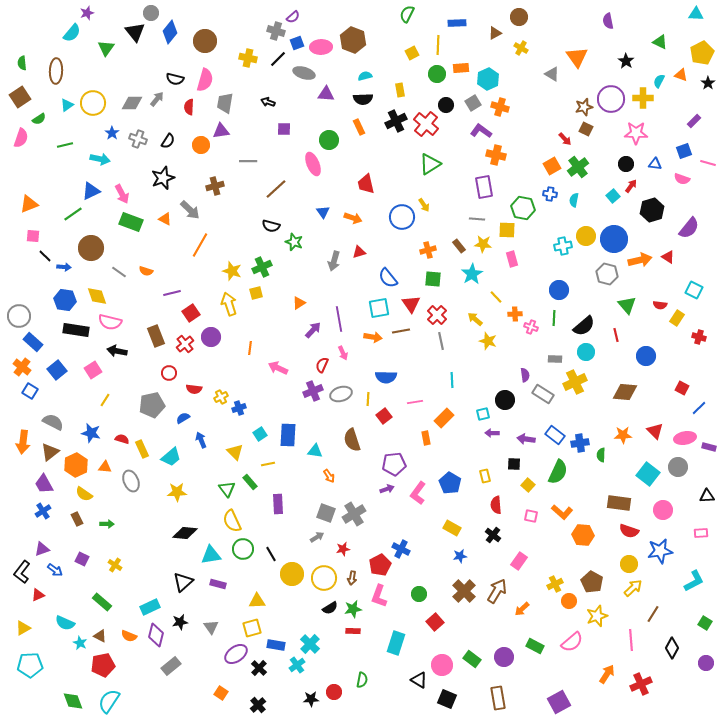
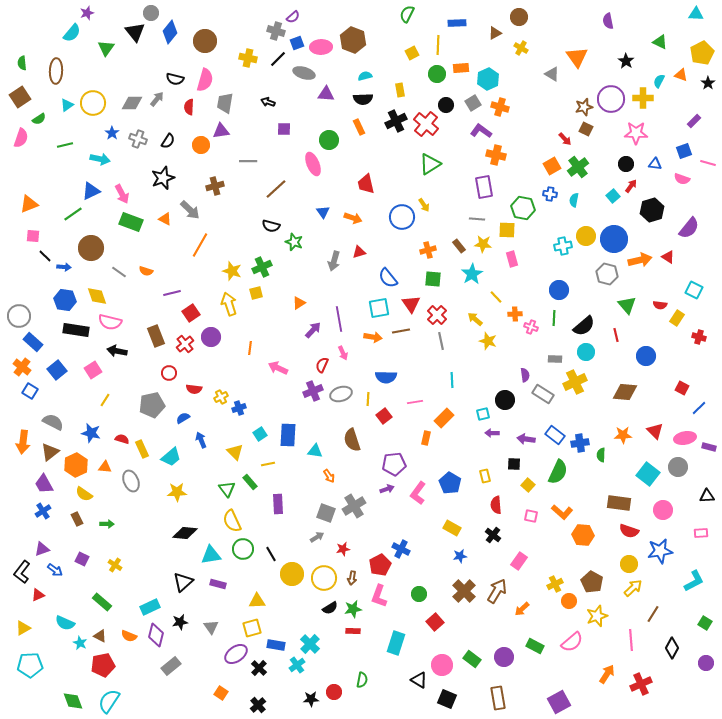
orange rectangle at (426, 438): rotated 24 degrees clockwise
gray cross at (354, 514): moved 8 px up
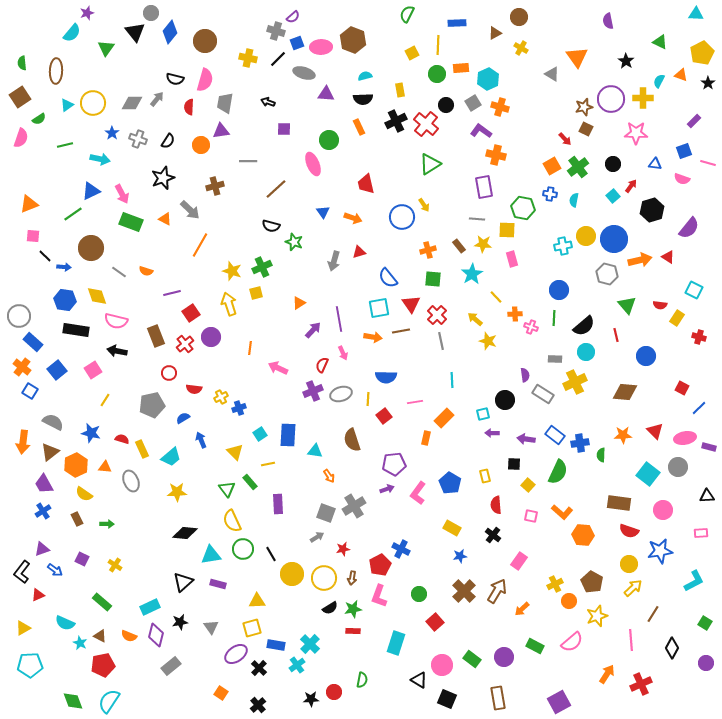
black circle at (626, 164): moved 13 px left
pink semicircle at (110, 322): moved 6 px right, 1 px up
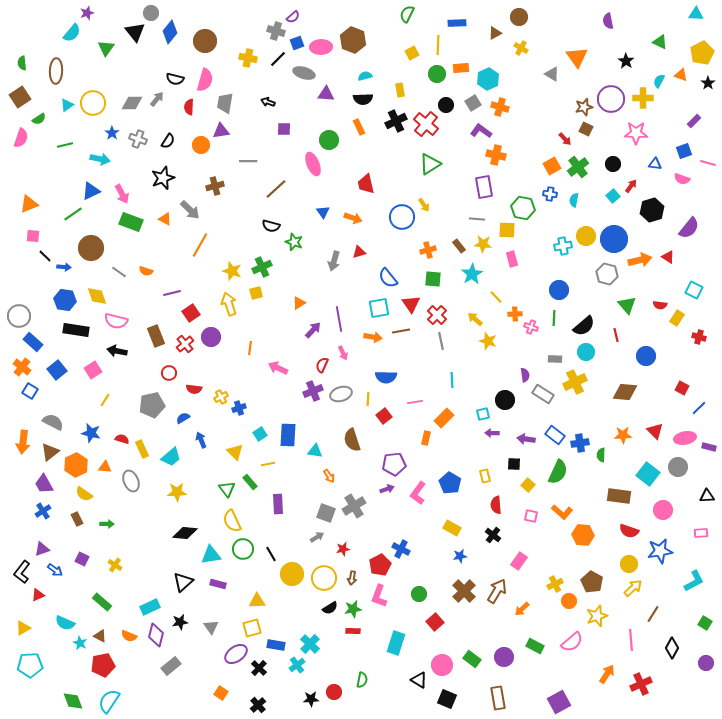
brown rectangle at (619, 503): moved 7 px up
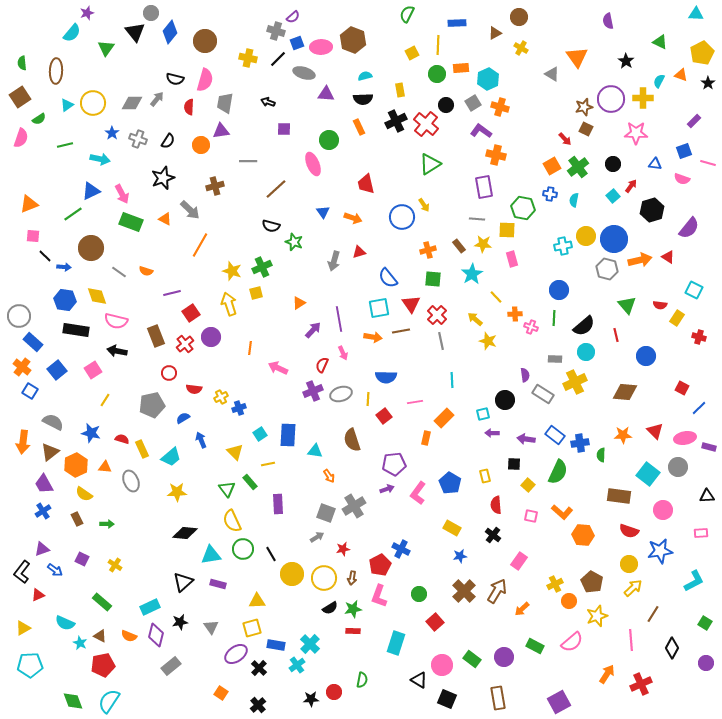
gray hexagon at (607, 274): moved 5 px up
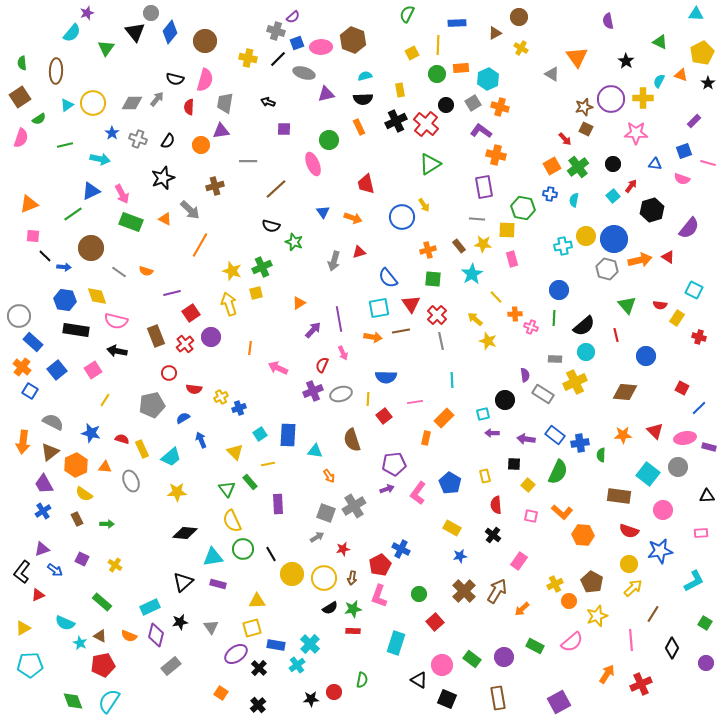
purple triangle at (326, 94): rotated 18 degrees counterclockwise
cyan triangle at (211, 555): moved 2 px right, 2 px down
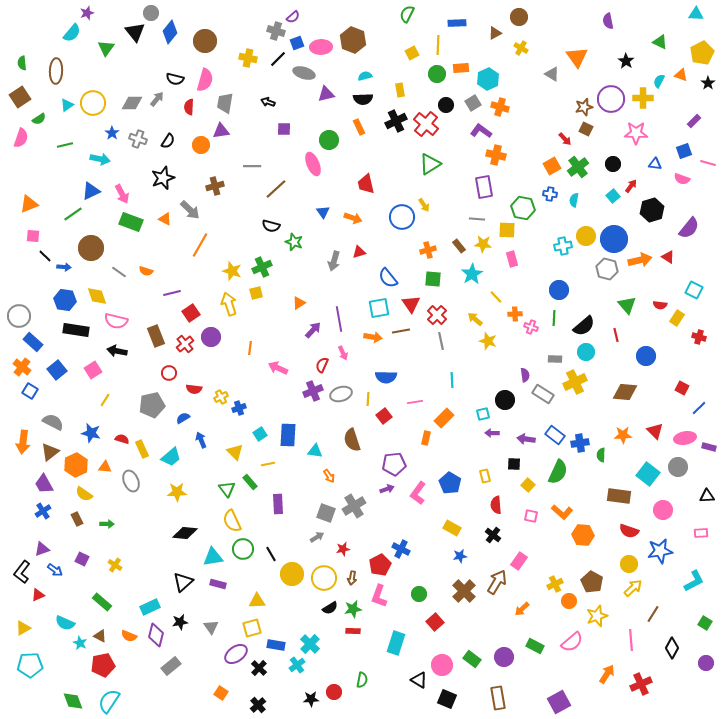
gray line at (248, 161): moved 4 px right, 5 px down
brown arrow at (497, 591): moved 9 px up
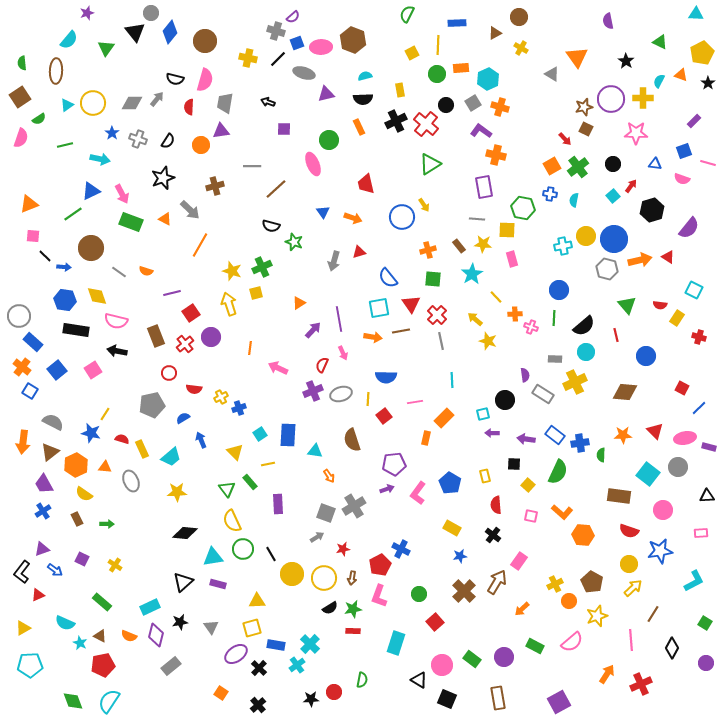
cyan semicircle at (72, 33): moved 3 px left, 7 px down
yellow line at (105, 400): moved 14 px down
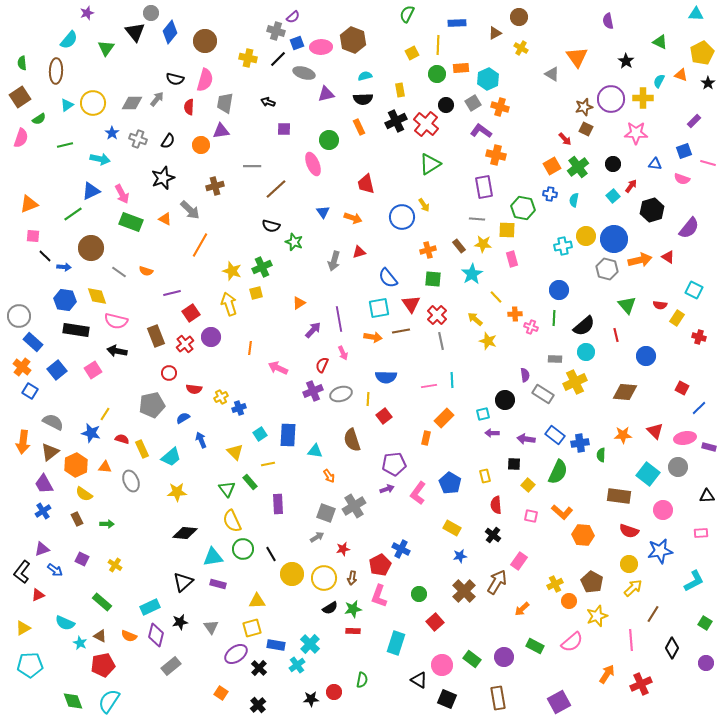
pink line at (415, 402): moved 14 px right, 16 px up
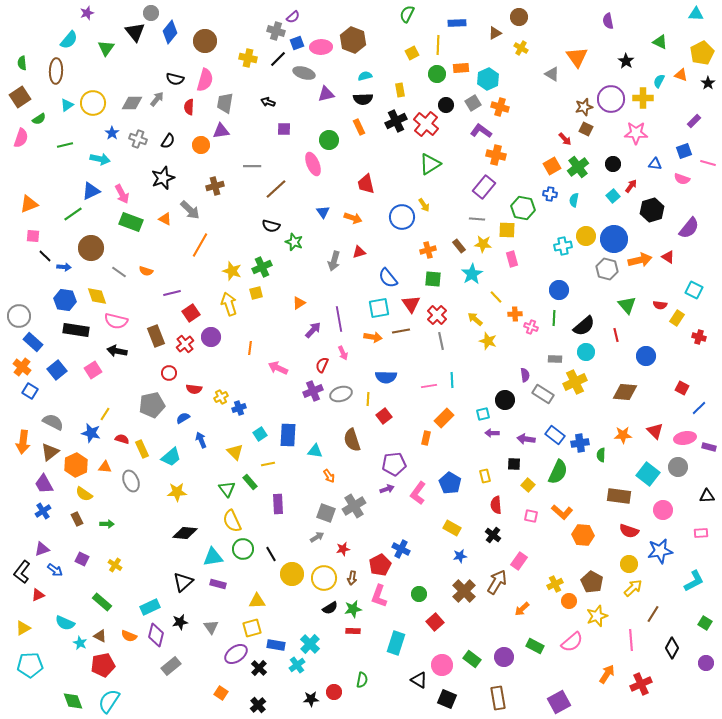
purple rectangle at (484, 187): rotated 50 degrees clockwise
